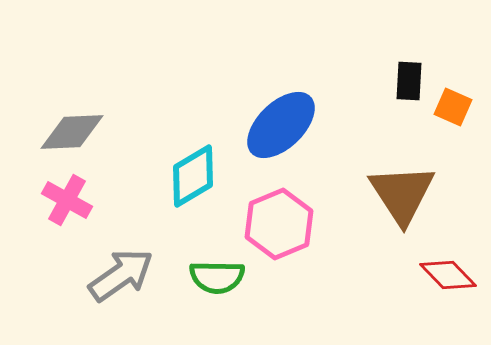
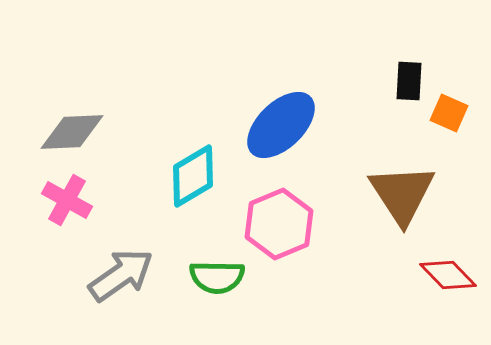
orange square: moved 4 px left, 6 px down
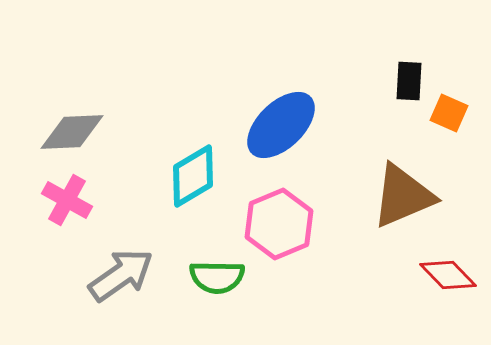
brown triangle: moved 1 px right, 2 px down; rotated 40 degrees clockwise
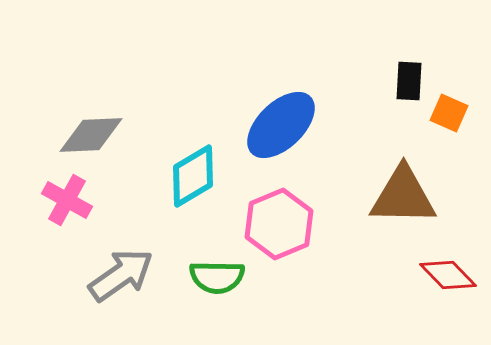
gray diamond: moved 19 px right, 3 px down
brown triangle: rotated 24 degrees clockwise
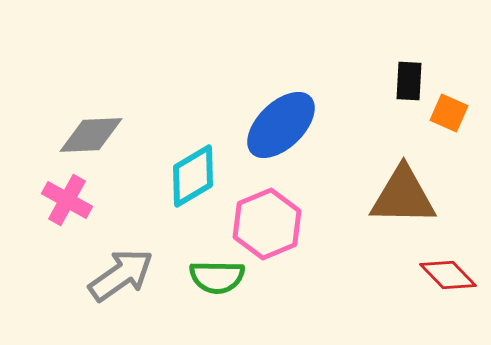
pink hexagon: moved 12 px left
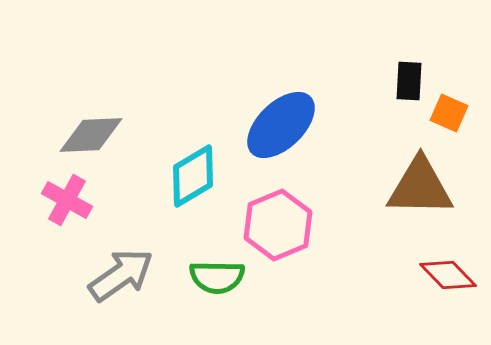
brown triangle: moved 17 px right, 9 px up
pink hexagon: moved 11 px right, 1 px down
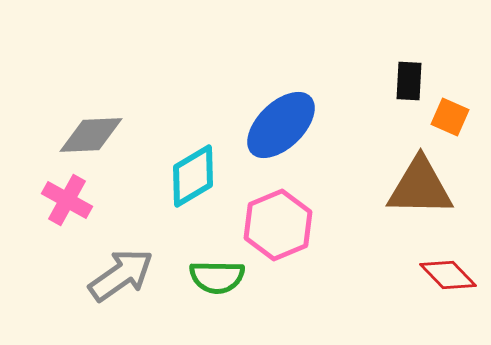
orange square: moved 1 px right, 4 px down
